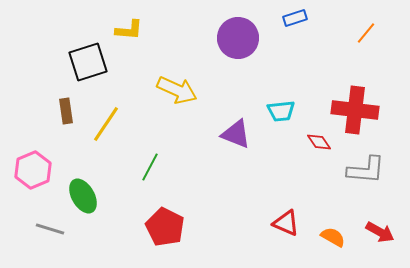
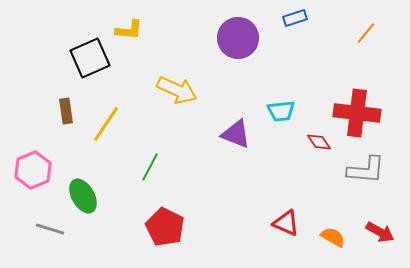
black square: moved 2 px right, 4 px up; rotated 6 degrees counterclockwise
red cross: moved 2 px right, 3 px down
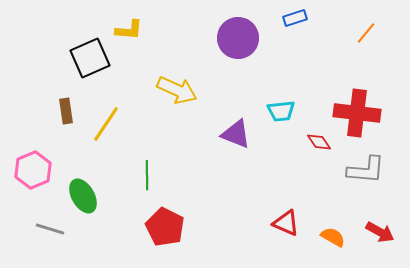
green line: moved 3 px left, 8 px down; rotated 28 degrees counterclockwise
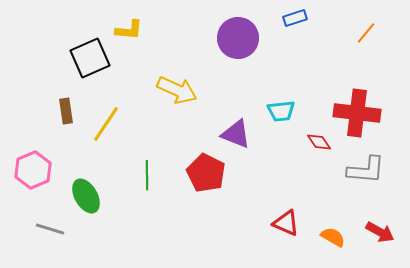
green ellipse: moved 3 px right
red pentagon: moved 41 px right, 54 px up
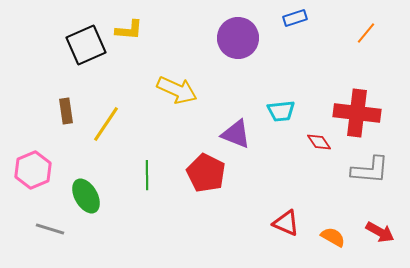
black square: moved 4 px left, 13 px up
gray L-shape: moved 4 px right
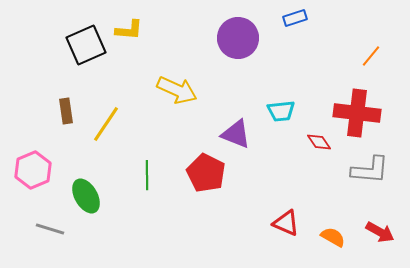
orange line: moved 5 px right, 23 px down
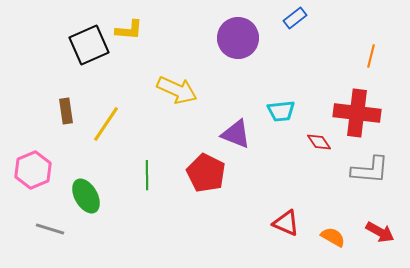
blue rectangle: rotated 20 degrees counterclockwise
black square: moved 3 px right
orange line: rotated 25 degrees counterclockwise
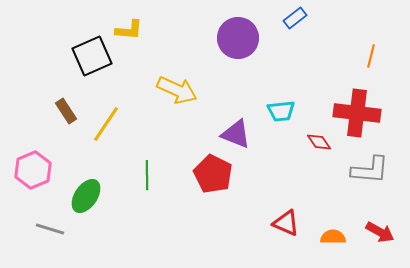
black square: moved 3 px right, 11 px down
brown rectangle: rotated 25 degrees counterclockwise
red pentagon: moved 7 px right, 1 px down
green ellipse: rotated 64 degrees clockwise
orange semicircle: rotated 30 degrees counterclockwise
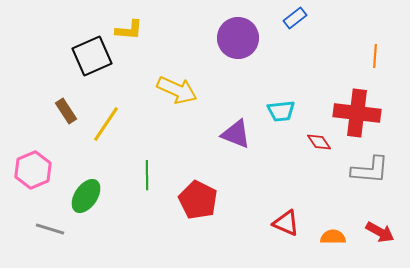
orange line: moved 4 px right; rotated 10 degrees counterclockwise
red pentagon: moved 15 px left, 26 px down
